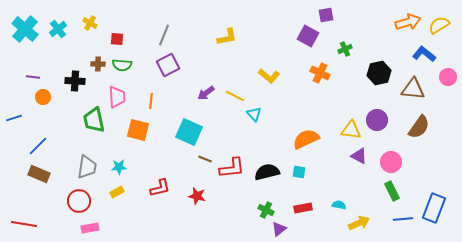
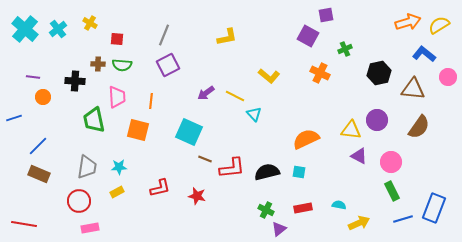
blue line at (403, 219): rotated 12 degrees counterclockwise
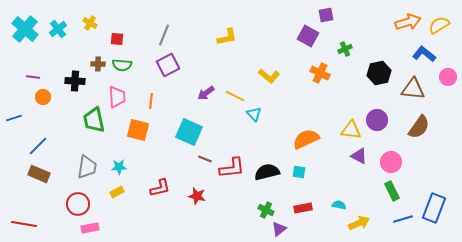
red circle at (79, 201): moved 1 px left, 3 px down
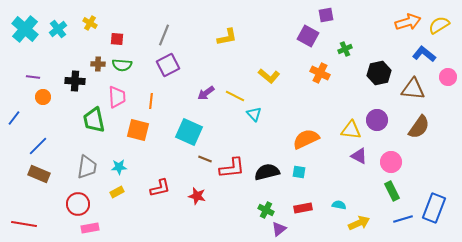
blue line at (14, 118): rotated 35 degrees counterclockwise
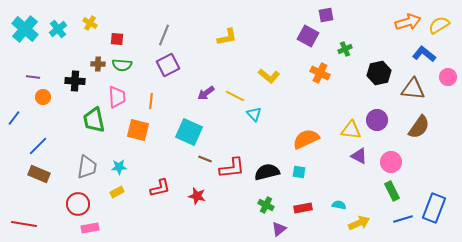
green cross at (266, 210): moved 5 px up
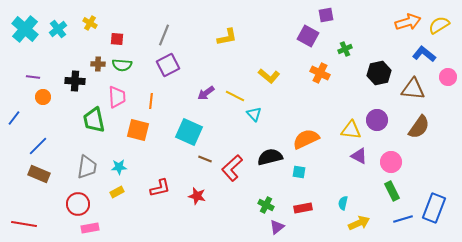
red L-shape at (232, 168): rotated 144 degrees clockwise
black semicircle at (267, 172): moved 3 px right, 15 px up
cyan semicircle at (339, 205): moved 4 px right, 2 px up; rotated 88 degrees counterclockwise
purple triangle at (279, 229): moved 2 px left, 2 px up
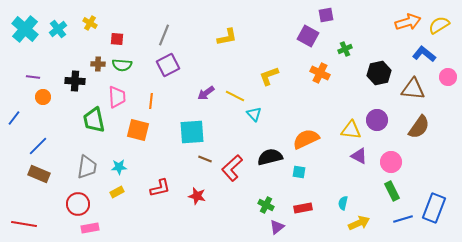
yellow L-shape at (269, 76): rotated 120 degrees clockwise
cyan square at (189, 132): moved 3 px right; rotated 28 degrees counterclockwise
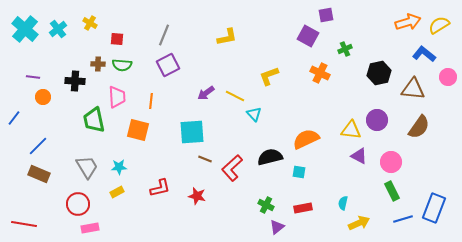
gray trapezoid at (87, 167): rotated 40 degrees counterclockwise
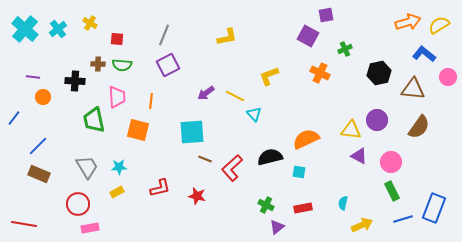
yellow arrow at (359, 223): moved 3 px right, 2 px down
